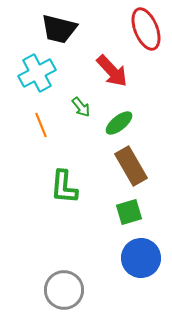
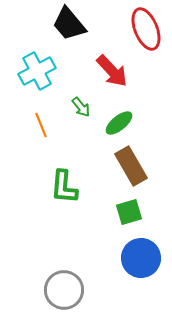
black trapezoid: moved 10 px right, 5 px up; rotated 36 degrees clockwise
cyan cross: moved 2 px up
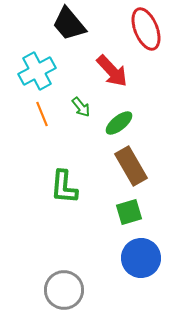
orange line: moved 1 px right, 11 px up
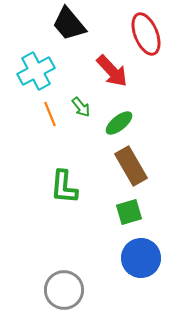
red ellipse: moved 5 px down
cyan cross: moved 1 px left
orange line: moved 8 px right
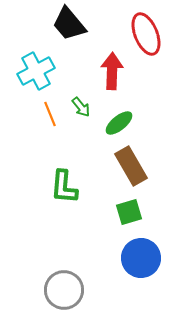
red arrow: rotated 135 degrees counterclockwise
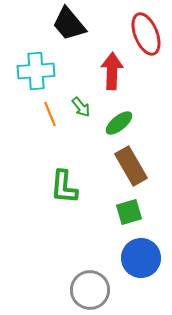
cyan cross: rotated 24 degrees clockwise
gray circle: moved 26 px right
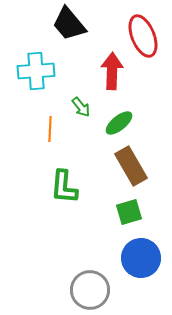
red ellipse: moved 3 px left, 2 px down
orange line: moved 15 px down; rotated 25 degrees clockwise
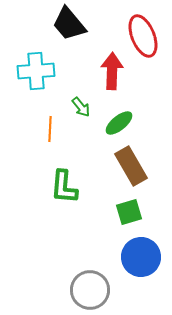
blue circle: moved 1 px up
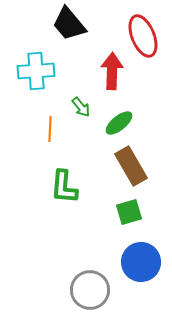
blue circle: moved 5 px down
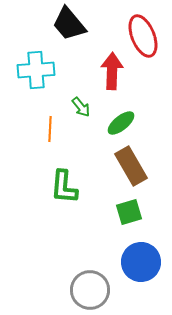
cyan cross: moved 1 px up
green ellipse: moved 2 px right
